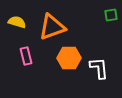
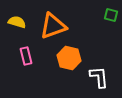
green square: rotated 24 degrees clockwise
orange triangle: moved 1 px right, 1 px up
orange hexagon: rotated 15 degrees clockwise
white L-shape: moved 9 px down
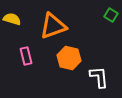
green square: rotated 16 degrees clockwise
yellow semicircle: moved 5 px left, 3 px up
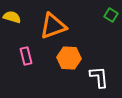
yellow semicircle: moved 2 px up
orange hexagon: rotated 10 degrees counterclockwise
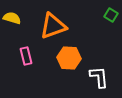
yellow semicircle: moved 1 px down
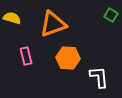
orange triangle: moved 2 px up
orange hexagon: moved 1 px left
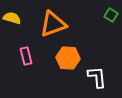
white L-shape: moved 2 px left
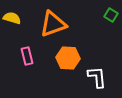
pink rectangle: moved 1 px right
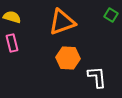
yellow semicircle: moved 1 px up
orange triangle: moved 9 px right, 2 px up
pink rectangle: moved 15 px left, 13 px up
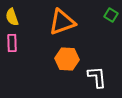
yellow semicircle: rotated 126 degrees counterclockwise
pink rectangle: rotated 12 degrees clockwise
orange hexagon: moved 1 px left, 1 px down
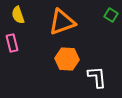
yellow semicircle: moved 6 px right, 2 px up
pink rectangle: rotated 12 degrees counterclockwise
